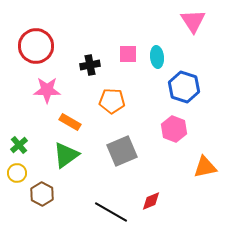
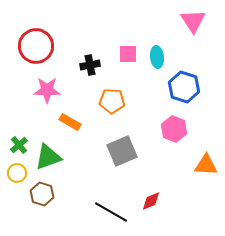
green triangle: moved 18 px left, 2 px down; rotated 16 degrees clockwise
orange triangle: moved 1 px right, 2 px up; rotated 15 degrees clockwise
brown hexagon: rotated 10 degrees counterclockwise
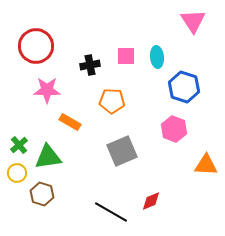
pink square: moved 2 px left, 2 px down
green triangle: rotated 12 degrees clockwise
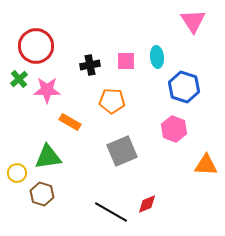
pink square: moved 5 px down
green cross: moved 66 px up
red diamond: moved 4 px left, 3 px down
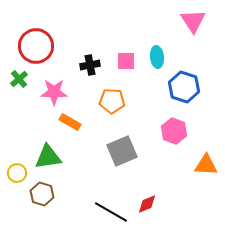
pink star: moved 7 px right, 2 px down
pink hexagon: moved 2 px down
